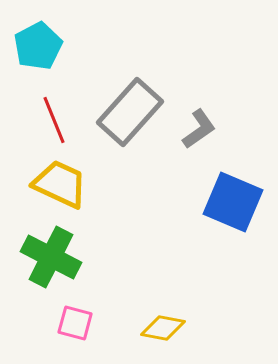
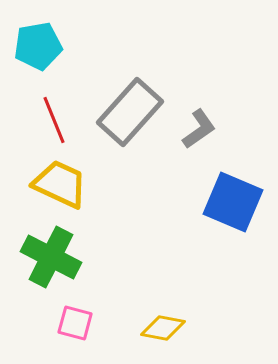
cyan pentagon: rotated 18 degrees clockwise
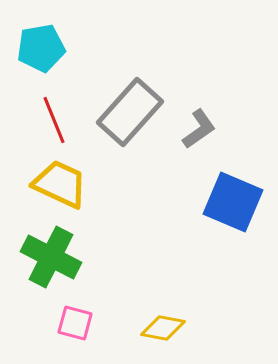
cyan pentagon: moved 3 px right, 2 px down
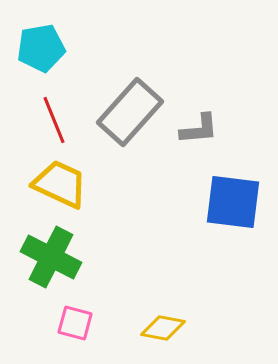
gray L-shape: rotated 30 degrees clockwise
blue square: rotated 16 degrees counterclockwise
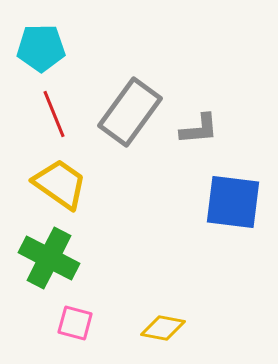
cyan pentagon: rotated 9 degrees clockwise
gray rectangle: rotated 6 degrees counterclockwise
red line: moved 6 px up
yellow trapezoid: rotated 10 degrees clockwise
green cross: moved 2 px left, 1 px down
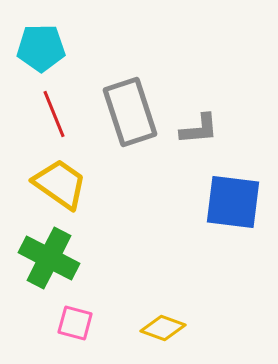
gray rectangle: rotated 54 degrees counterclockwise
yellow diamond: rotated 9 degrees clockwise
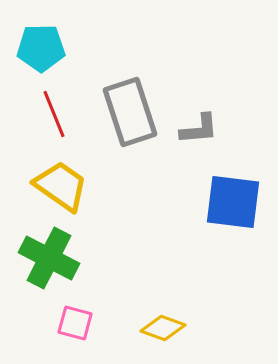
yellow trapezoid: moved 1 px right, 2 px down
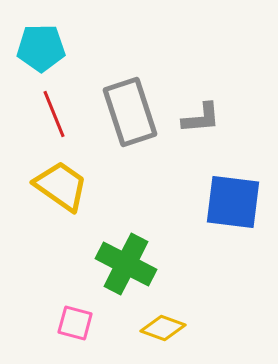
gray L-shape: moved 2 px right, 11 px up
green cross: moved 77 px right, 6 px down
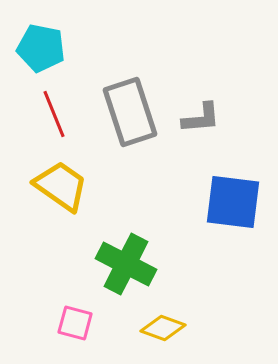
cyan pentagon: rotated 12 degrees clockwise
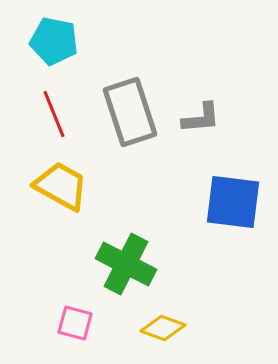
cyan pentagon: moved 13 px right, 7 px up
yellow trapezoid: rotated 6 degrees counterclockwise
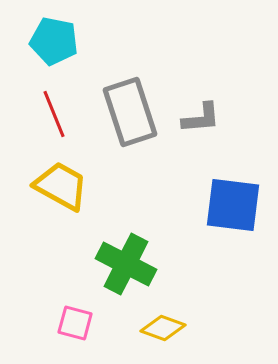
blue square: moved 3 px down
